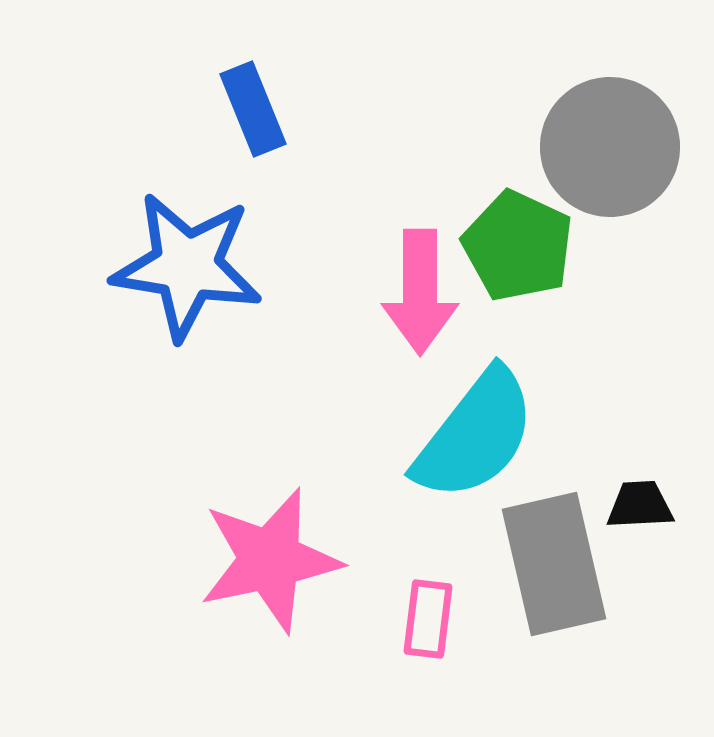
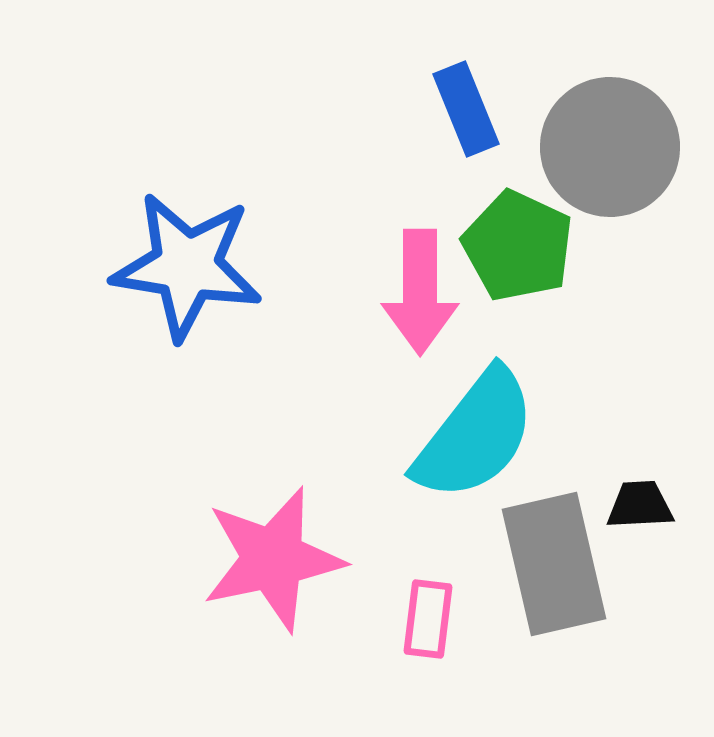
blue rectangle: moved 213 px right
pink star: moved 3 px right, 1 px up
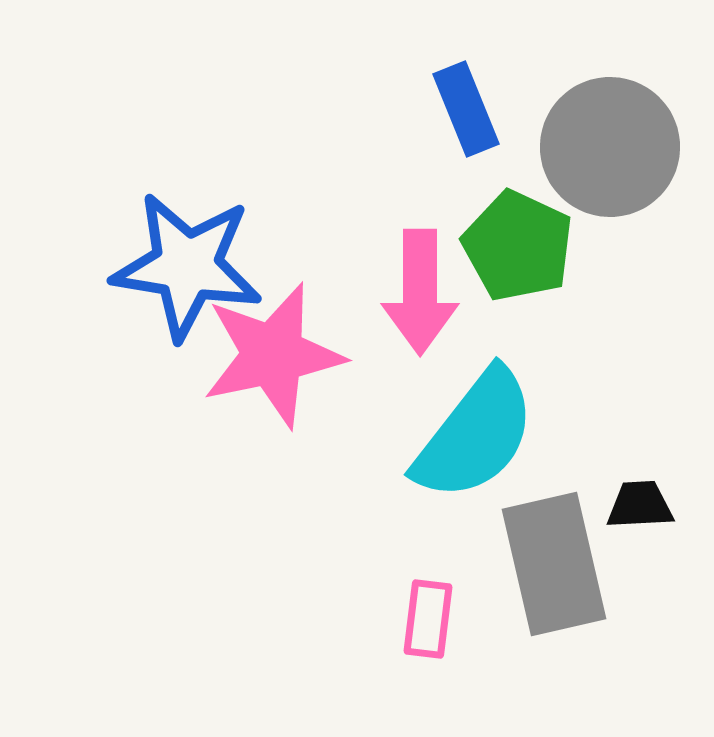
pink star: moved 204 px up
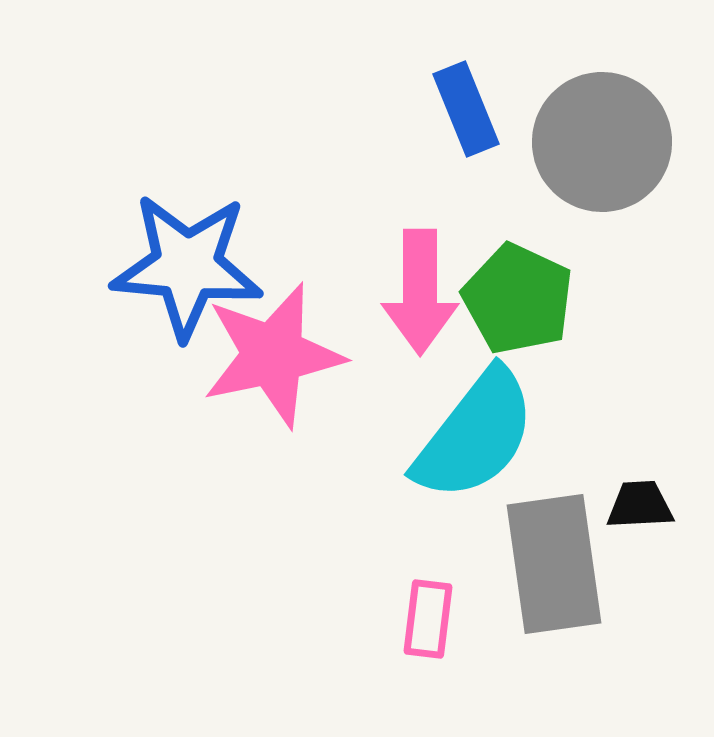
gray circle: moved 8 px left, 5 px up
green pentagon: moved 53 px down
blue star: rotated 4 degrees counterclockwise
gray rectangle: rotated 5 degrees clockwise
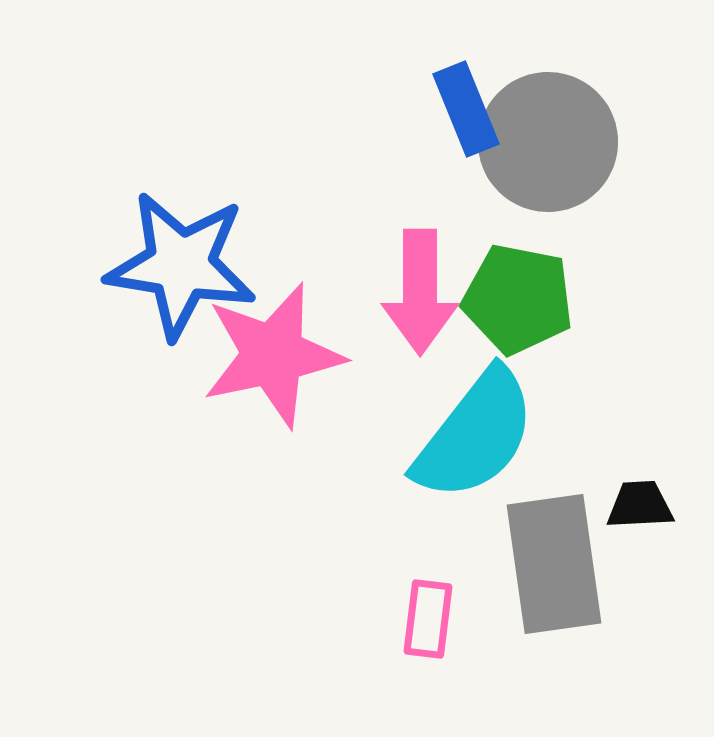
gray circle: moved 54 px left
blue star: moved 6 px left, 1 px up; rotated 4 degrees clockwise
green pentagon: rotated 14 degrees counterclockwise
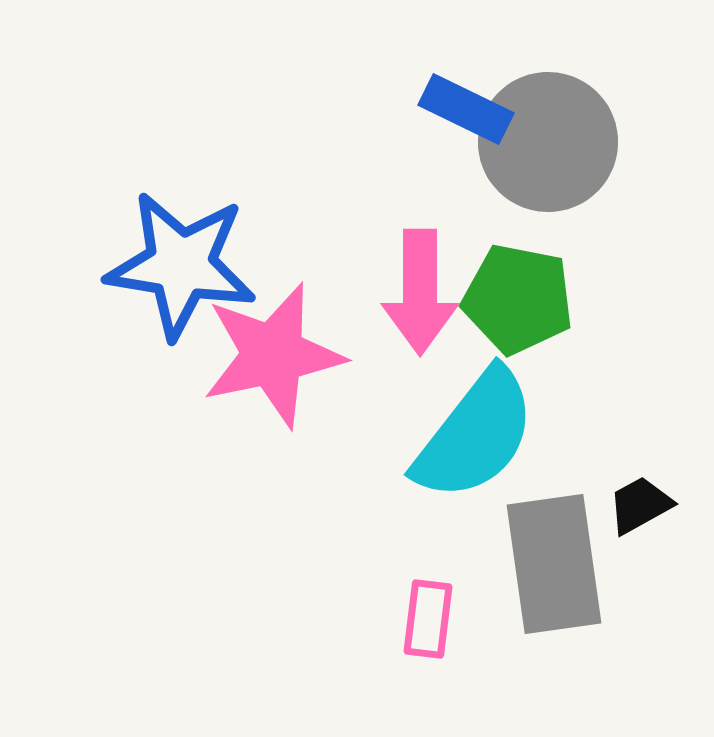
blue rectangle: rotated 42 degrees counterclockwise
black trapezoid: rotated 26 degrees counterclockwise
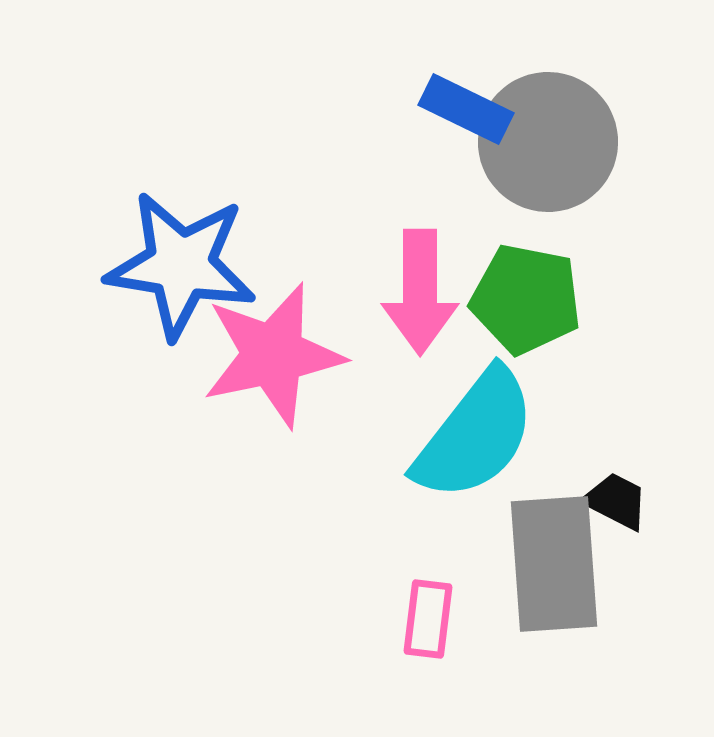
green pentagon: moved 8 px right
black trapezoid: moved 24 px left, 4 px up; rotated 56 degrees clockwise
gray rectangle: rotated 4 degrees clockwise
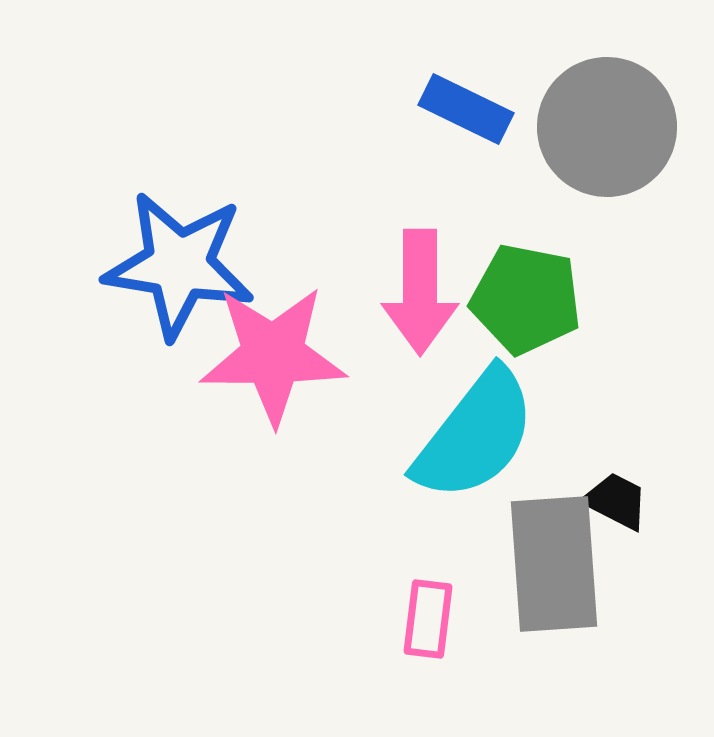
gray circle: moved 59 px right, 15 px up
blue star: moved 2 px left
pink star: rotated 12 degrees clockwise
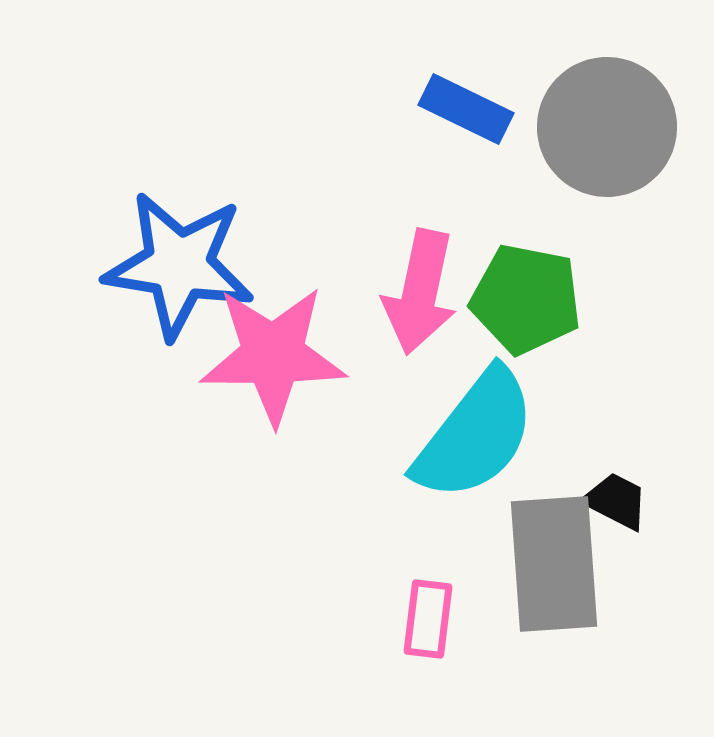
pink arrow: rotated 12 degrees clockwise
